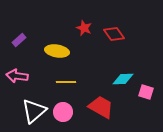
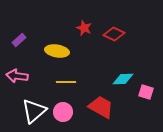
red diamond: rotated 30 degrees counterclockwise
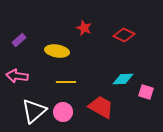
red diamond: moved 10 px right, 1 px down
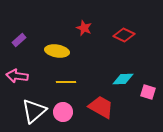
pink square: moved 2 px right
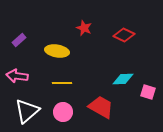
yellow line: moved 4 px left, 1 px down
white triangle: moved 7 px left
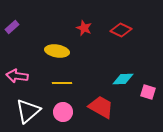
red diamond: moved 3 px left, 5 px up
purple rectangle: moved 7 px left, 13 px up
white triangle: moved 1 px right
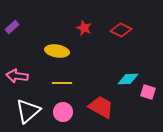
cyan diamond: moved 5 px right
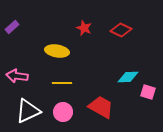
cyan diamond: moved 2 px up
white triangle: rotated 16 degrees clockwise
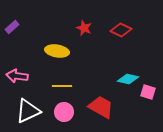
cyan diamond: moved 2 px down; rotated 15 degrees clockwise
yellow line: moved 3 px down
pink circle: moved 1 px right
